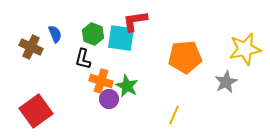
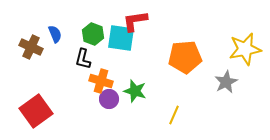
green star: moved 8 px right, 5 px down; rotated 10 degrees counterclockwise
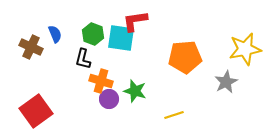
yellow line: rotated 48 degrees clockwise
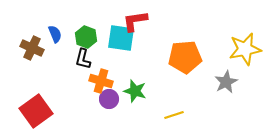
green hexagon: moved 7 px left, 3 px down
brown cross: moved 1 px right, 1 px down
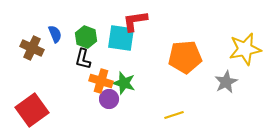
green star: moved 11 px left, 8 px up
red square: moved 4 px left, 1 px up
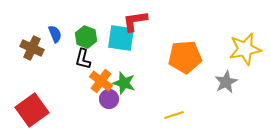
orange cross: rotated 20 degrees clockwise
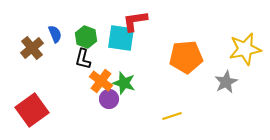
brown cross: rotated 25 degrees clockwise
orange pentagon: moved 1 px right
yellow line: moved 2 px left, 1 px down
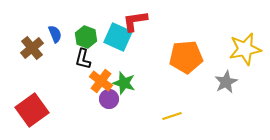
cyan square: moved 3 px left, 1 px up; rotated 16 degrees clockwise
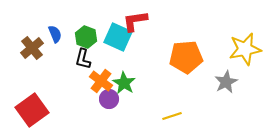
green star: rotated 15 degrees clockwise
